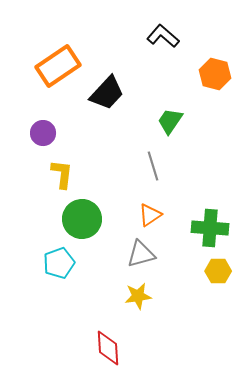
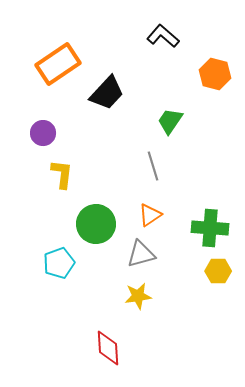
orange rectangle: moved 2 px up
green circle: moved 14 px right, 5 px down
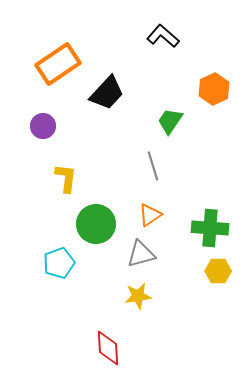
orange hexagon: moved 1 px left, 15 px down; rotated 20 degrees clockwise
purple circle: moved 7 px up
yellow L-shape: moved 4 px right, 4 px down
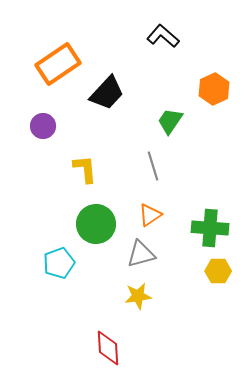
yellow L-shape: moved 19 px right, 9 px up; rotated 12 degrees counterclockwise
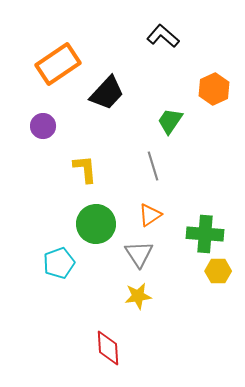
green cross: moved 5 px left, 6 px down
gray triangle: moved 2 px left; rotated 48 degrees counterclockwise
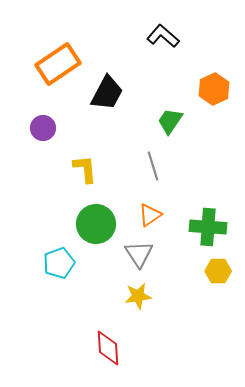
black trapezoid: rotated 15 degrees counterclockwise
purple circle: moved 2 px down
green cross: moved 3 px right, 7 px up
